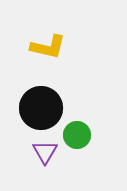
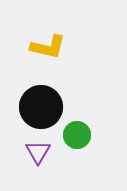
black circle: moved 1 px up
purple triangle: moved 7 px left
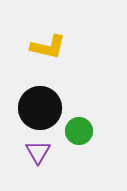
black circle: moved 1 px left, 1 px down
green circle: moved 2 px right, 4 px up
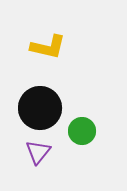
green circle: moved 3 px right
purple triangle: rotated 8 degrees clockwise
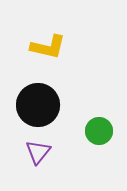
black circle: moved 2 px left, 3 px up
green circle: moved 17 px right
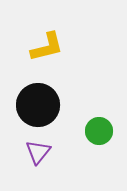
yellow L-shape: moved 1 px left; rotated 27 degrees counterclockwise
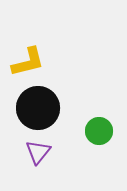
yellow L-shape: moved 19 px left, 15 px down
black circle: moved 3 px down
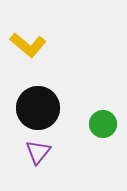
yellow L-shape: moved 17 px up; rotated 54 degrees clockwise
green circle: moved 4 px right, 7 px up
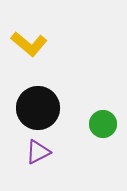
yellow L-shape: moved 1 px right, 1 px up
purple triangle: rotated 24 degrees clockwise
